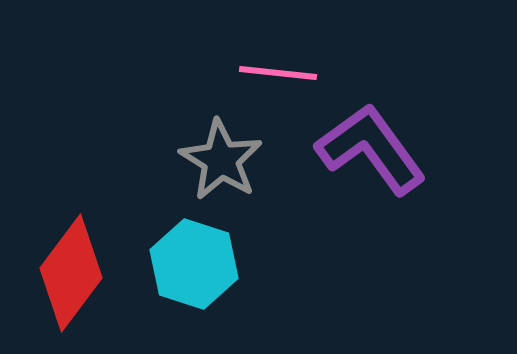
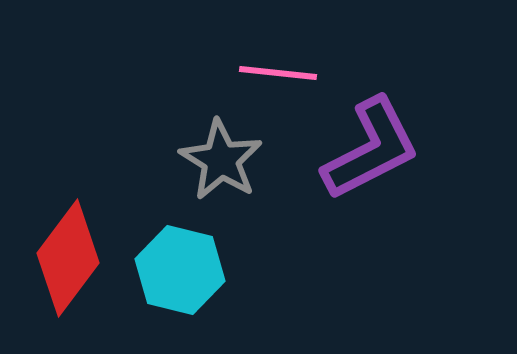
purple L-shape: rotated 99 degrees clockwise
cyan hexagon: moved 14 px left, 6 px down; rotated 4 degrees counterclockwise
red diamond: moved 3 px left, 15 px up
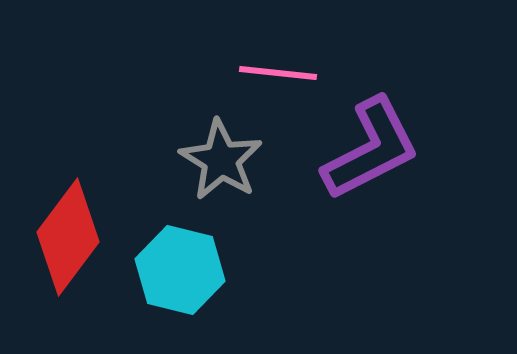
red diamond: moved 21 px up
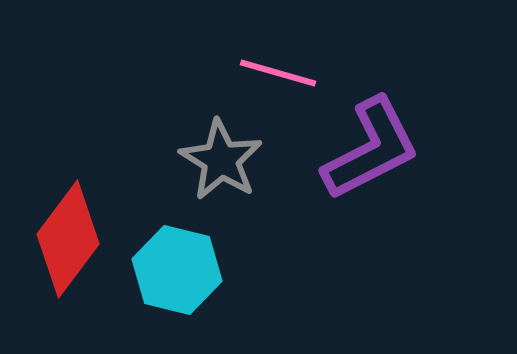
pink line: rotated 10 degrees clockwise
red diamond: moved 2 px down
cyan hexagon: moved 3 px left
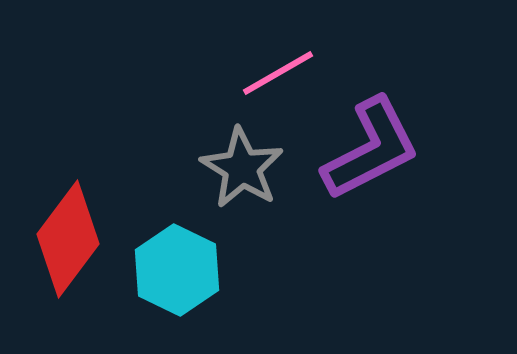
pink line: rotated 46 degrees counterclockwise
gray star: moved 21 px right, 8 px down
cyan hexagon: rotated 12 degrees clockwise
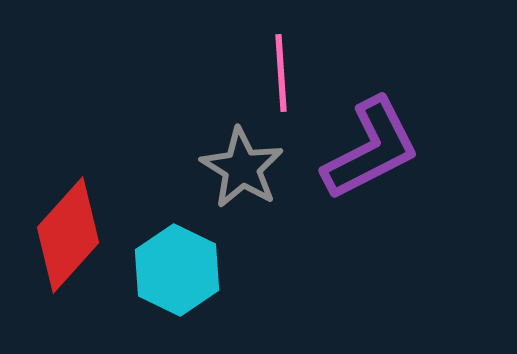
pink line: moved 3 px right; rotated 64 degrees counterclockwise
red diamond: moved 4 px up; rotated 5 degrees clockwise
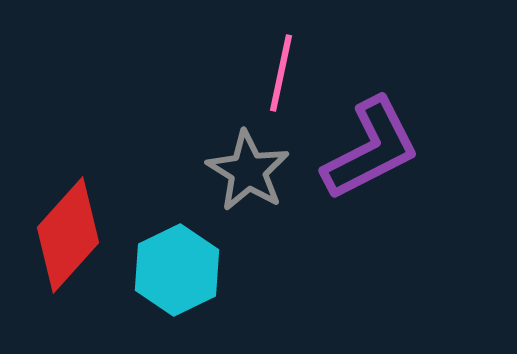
pink line: rotated 16 degrees clockwise
gray star: moved 6 px right, 3 px down
cyan hexagon: rotated 8 degrees clockwise
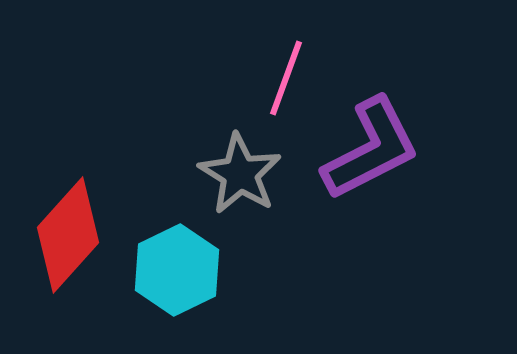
pink line: moved 5 px right, 5 px down; rotated 8 degrees clockwise
gray star: moved 8 px left, 3 px down
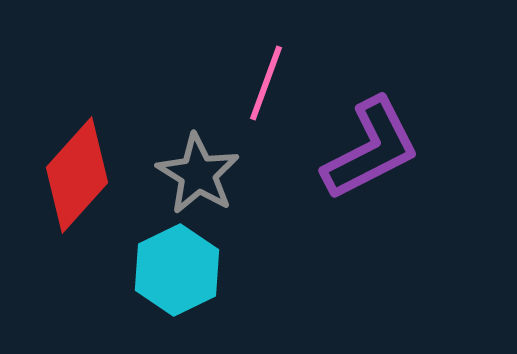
pink line: moved 20 px left, 5 px down
gray star: moved 42 px left
red diamond: moved 9 px right, 60 px up
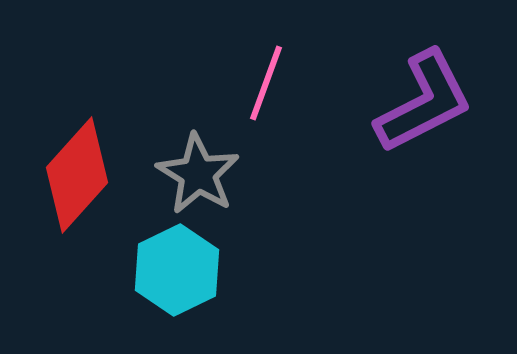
purple L-shape: moved 53 px right, 47 px up
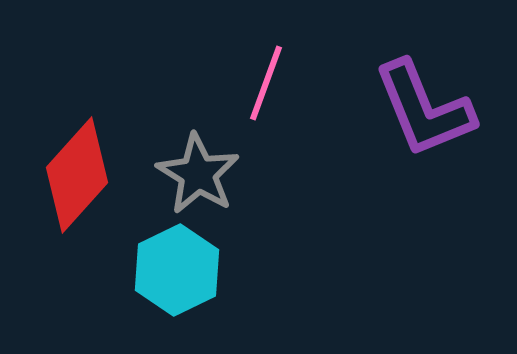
purple L-shape: moved 7 px down; rotated 95 degrees clockwise
